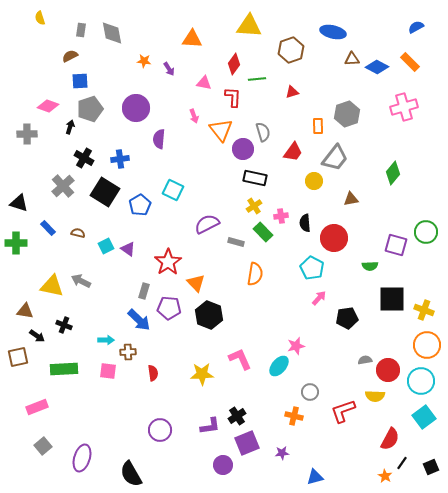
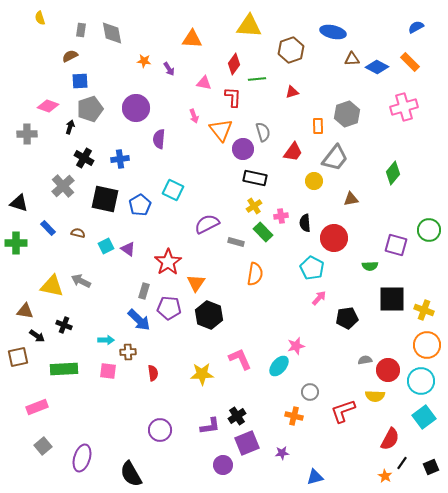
black square at (105, 192): moved 7 px down; rotated 20 degrees counterclockwise
green circle at (426, 232): moved 3 px right, 2 px up
orange triangle at (196, 283): rotated 18 degrees clockwise
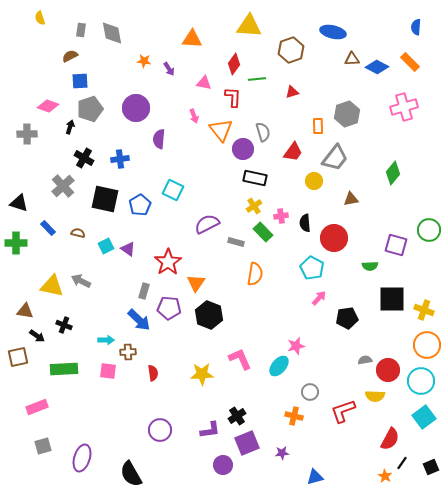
blue semicircle at (416, 27): rotated 56 degrees counterclockwise
purple L-shape at (210, 426): moved 4 px down
gray square at (43, 446): rotated 24 degrees clockwise
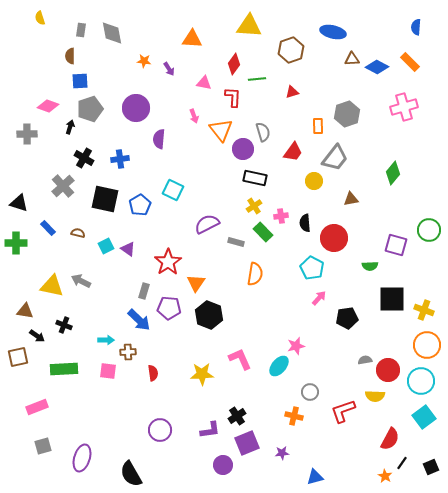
brown semicircle at (70, 56): rotated 63 degrees counterclockwise
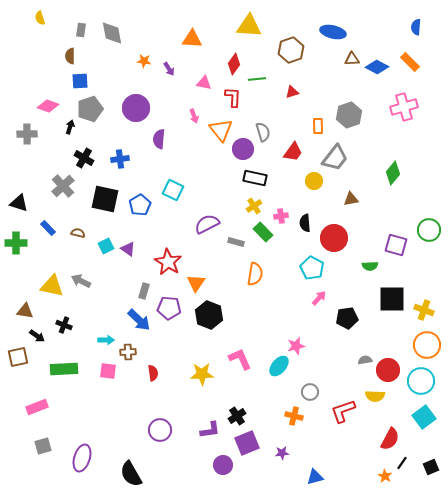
gray hexagon at (347, 114): moved 2 px right, 1 px down
red star at (168, 262): rotated 8 degrees counterclockwise
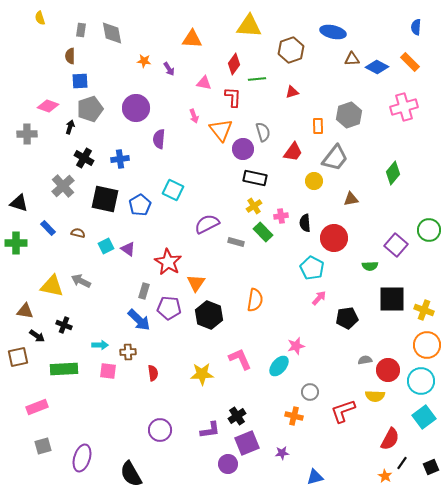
purple square at (396, 245): rotated 25 degrees clockwise
orange semicircle at (255, 274): moved 26 px down
cyan arrow at (106, 340): moved 6 px left, 5 px down
purple circle at (223, 465): moved 5 px right, 1 px up
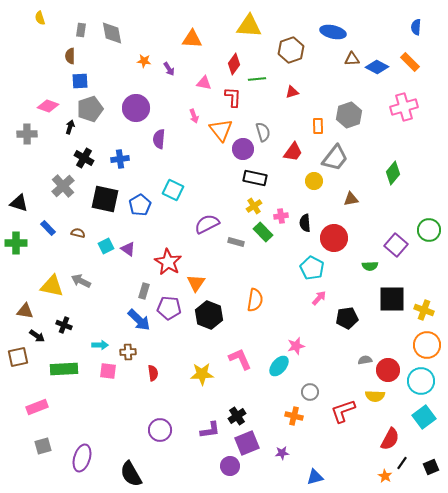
purple circle at (228, 464): moved 2 px right, 2 px down
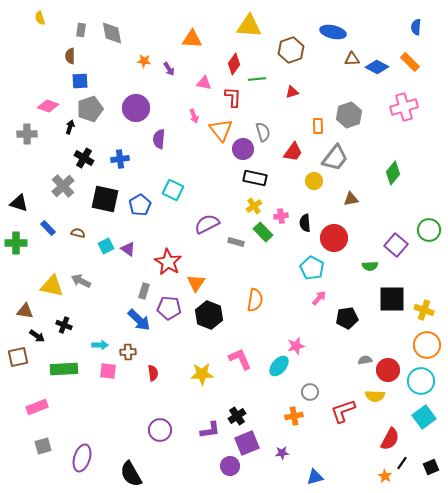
orange cross at (294, 416): rotated 24 degrees counterclockwise
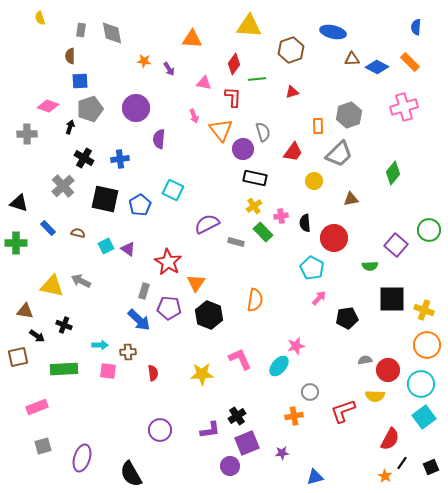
gray trapezoid at (335, 158): moved 4 px right, 4 px up; rotated 8 degrees clockwise
cyan circle at (421, 381): moved 3 px down
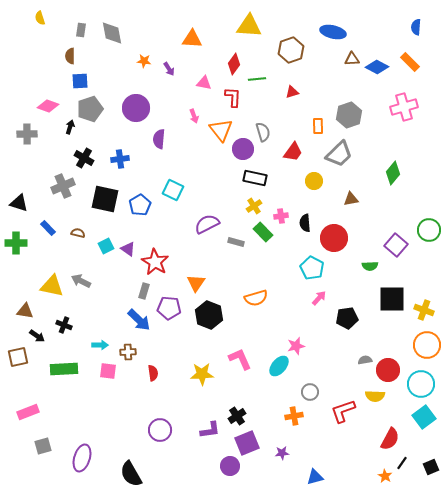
gray cross at (63, 186): rotated 20 degrees clockwise
red star at (168, 262): moved 13 px left
orange semicircle at (255, 300): moved 1 px right, 2 px up; rotated 65 degrees clockwise
pink rectangle at (37, 407): moved 9 px left, 5 px down
